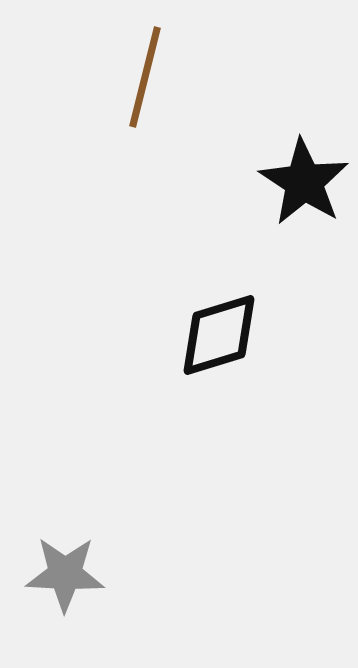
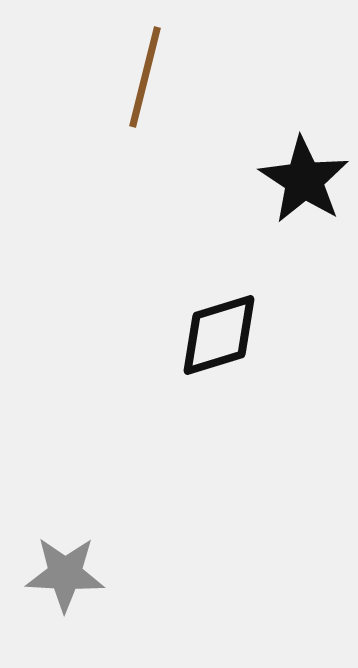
black star: moved 2 px up
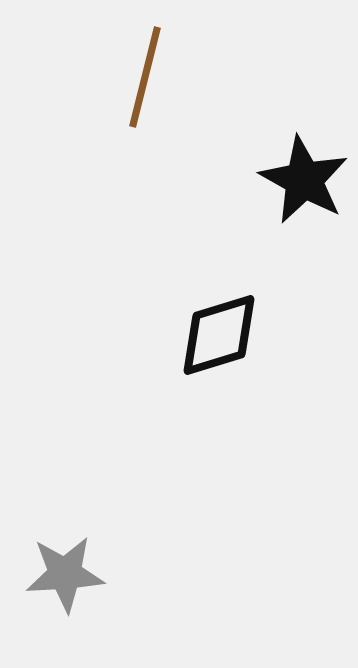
black star: rotated 4 degrees counterclockwise
gray star: rotated 6 degrees counterclockwise
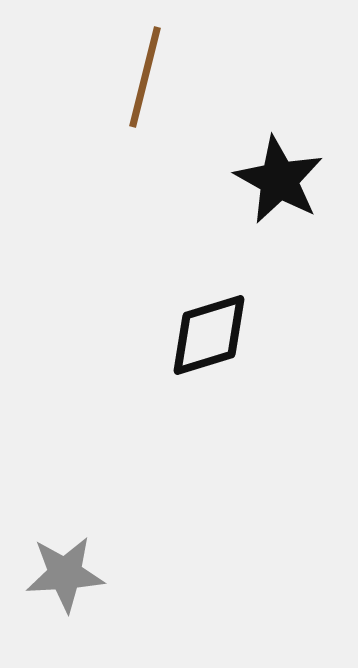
black star: moved 25 px left
black diamond: moved 10 px left
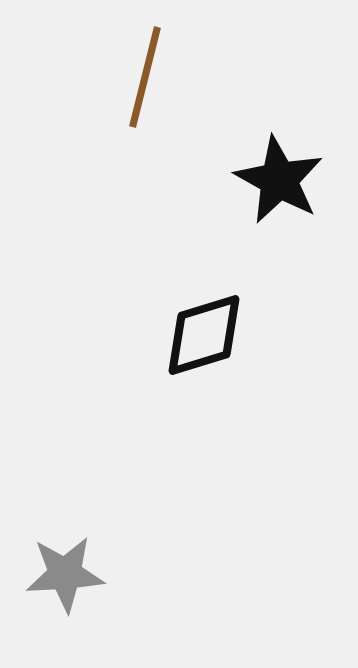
black diamond: moved 5 px left
